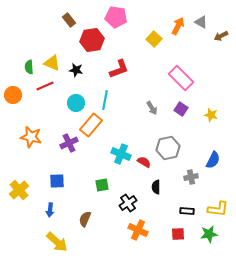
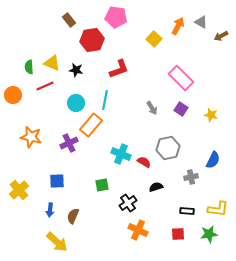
black semicircle: rotated 72 degrees clockwise
brown semicircle: moved 12 px left, 3 px up
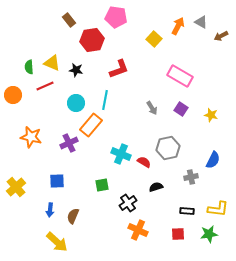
pink rectangle: moved 1 px left, 2 px up; rotated 15 degrees counterclockwise
yellow cross: moved 3 px left, 3 px up
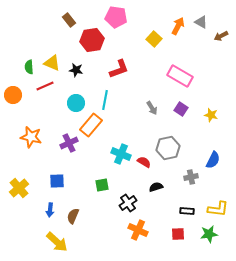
yellow cross: moved 3 px right, 1 px down
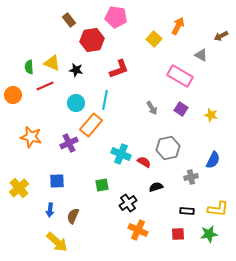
gray triangle: moved 33 px down
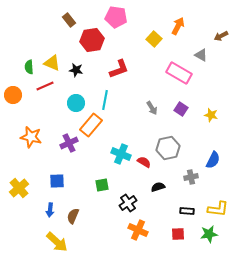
pink rectangle: moved 1 px left, 3 px up
black semicircle: moved 2 px right
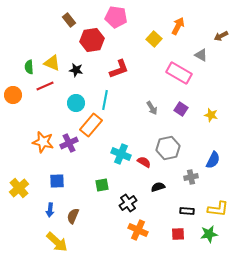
orange star: moved 12 px right, 5 px down
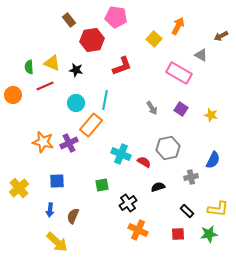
red L-shape: moved 3 px right, 3 px up
black rectangle: rotated 40 degrees clockwise
